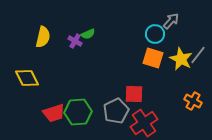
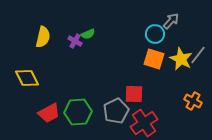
orange square: moved 1 px right, 1 px down
red trapezoid: moved 5 px left; rotated 10 degrees counterclockwise
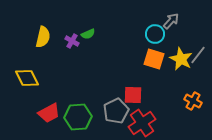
purple cross: moved 3 px left
red square: moved 1 px left, 1 px down
green hexagon: moved 5 px down
red cross: moved 2 px left
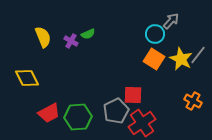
yellow semicircle: rotated 35 degrees counterclockwise
purple cross: moved 1 px left
orange square: rotated 15 degrees clockwise
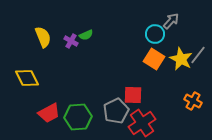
green semicircle: moved 2 px left, 1 px down
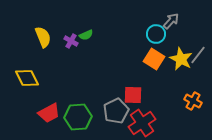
cyan circle: moved 1 px right
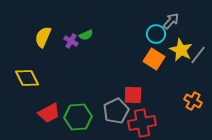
yellow semicircle: rotated 135 degrees counterclockwise
yellow star: moved 9 px up
red cross: rotated 24 degrees clockwise
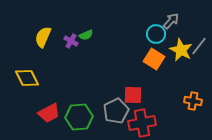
gray line: moved 1 px right, 9 px up
orange cross: rotated 18 degrees counterclockwise
green hexagon: moved 1 px right
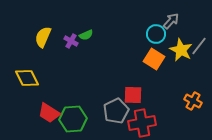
orange cross: rotated 18 degrees clockwise
red trapezoid: rotated 60 degrees clockwise
green hexagon: moved 6 px left, 2 px down
